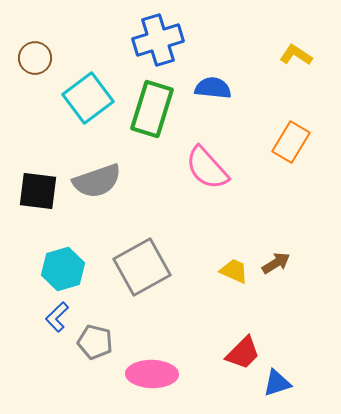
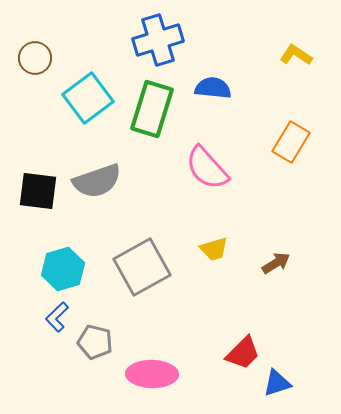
yellow trapezoid: moved 20 px left, 22 px up; rotated 140 degrees clockwise
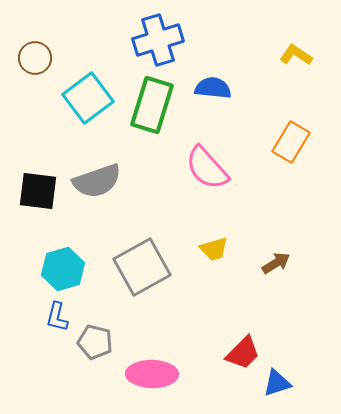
green rectangle: moved 4 px up
blue L-shape: rotated 32 degrees counterclockwise
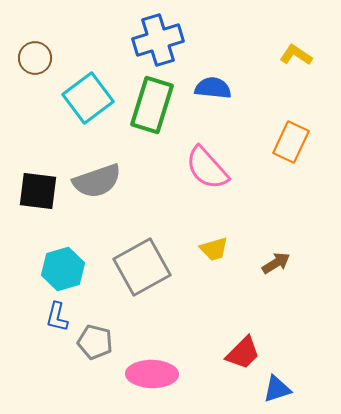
orange rectangle: rotated 6 degrees counterclockwise
blue triangle: moved 6 px down
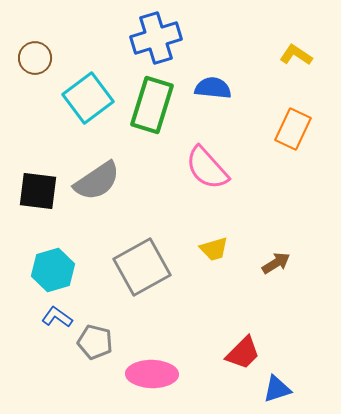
blue cross: moved 2 px left, 2 px up
orange rectangle: moved 2 px right, 13 px up
gray semicircle: rotated 15 degrees counterclockwise
cyan hexagon: moved 10 px left, 1 px down
blue L-shape: rotated 112 degrees clockwise
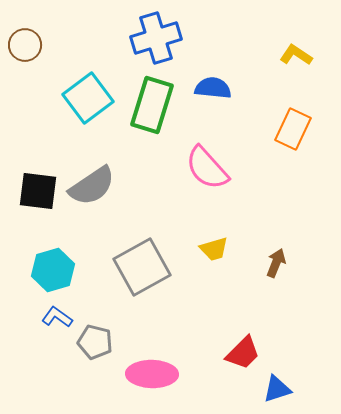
brown circle: moved 10 px left, 13 px up
gray semicircle: moved 5 px left, 5 px down
brown arrow: rotated 36 degrees counterclockwise
